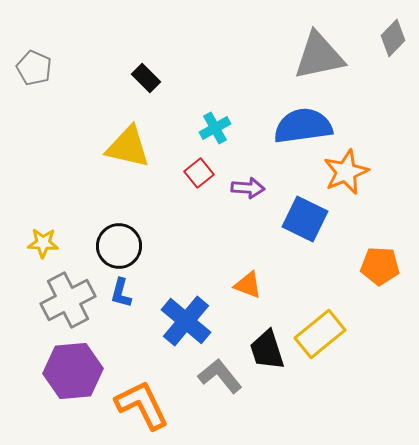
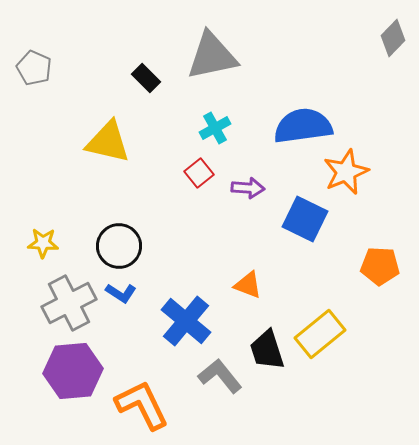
gray triangle: moved 107 px left
yellow triangle: moved 20 px left, 5 px up
blue L-shape: rotated 72 degrees counterclockwise
gray cross: moved 1 px right, 3 px down
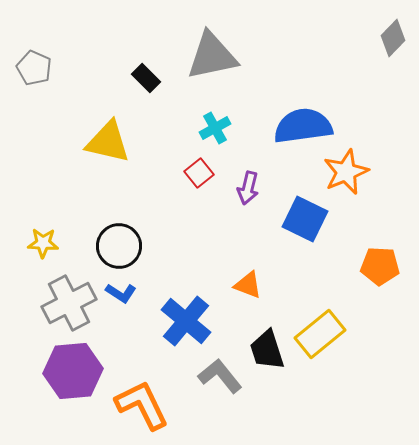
purple arrow: rotated 100 degrees clockwise
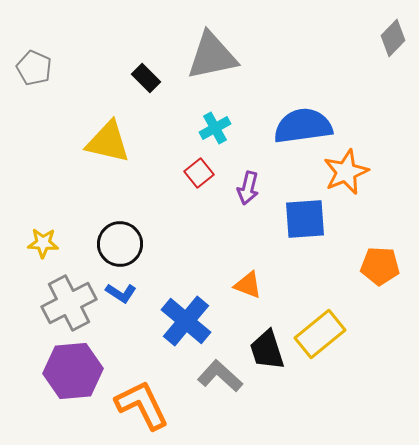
blue square: rotated 30 degrees counterclockwise
black circle: moved 1 px right, 2 px up
gray L-shape: rotated 9 degrees counterclockwise
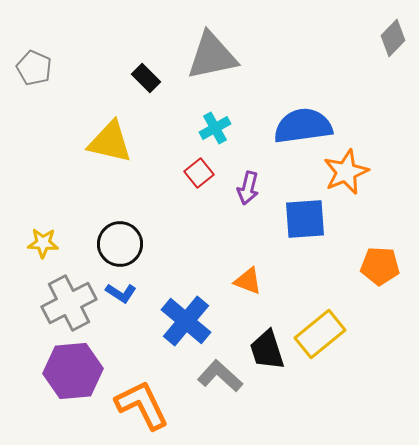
yellow triangle: moved 2 px right
orange triangle: moved 4 px up
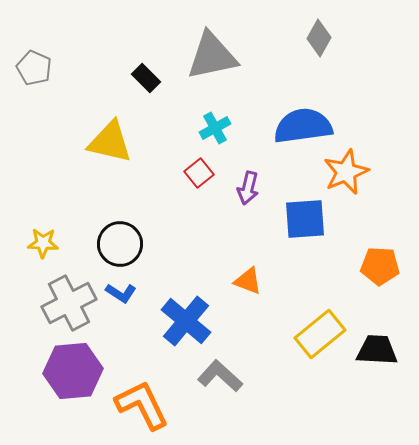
gray diamond: moved 74 px left; rotated 15 degrees counterclockwise
black trapezoid: moved 110 px right; rotated 111 degrees clockwise
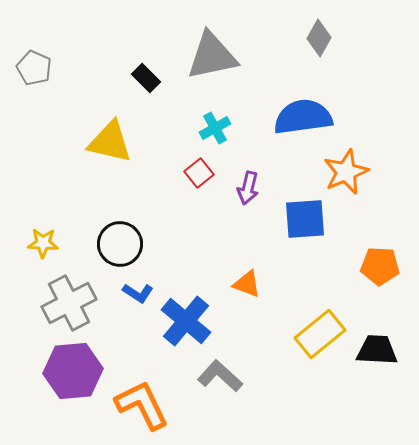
blue semicircle: moved 9 px up
orange triangle: moved 1 px left, 3 px down
blue L-shape: moved 17 px right
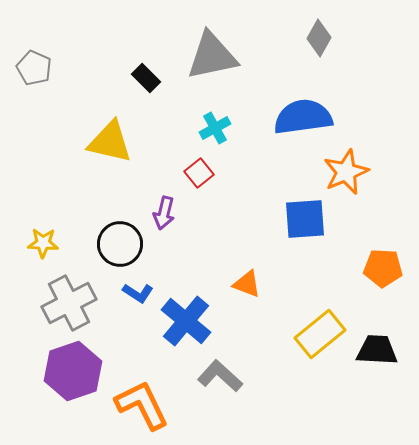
purple arrow: moved 84 px left, 25 px down
orange pentagon: moved 3 px right, 2 px down
purple hexagon: rotated 14 degrees counterclockwise
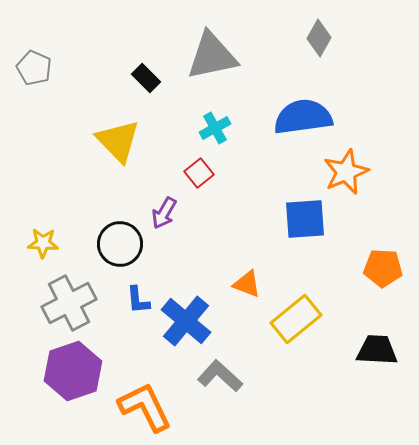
yellow triangle: moved 8 px right, 1 px up; rotated 33 degrees clockwise
purple arrow: rotated 16 degrees clockwise
blue L-shape: moved 7 px down; rotated 52 degrees clockwise
yellow rectangle: moved 24 px left, 15 px up
orange L-shape: moved 3 px right, 2 px down
